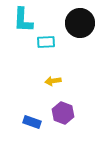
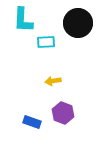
black circle: moved 2 px left
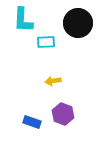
purple hexagon: moved 1 px down
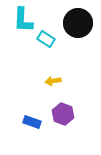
cyan rectangle: moved 3 px up; rotated 36 degrees clockwise
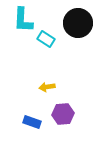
yellow arrow: moved 6 px left, 6 px down
purple hexagon: rotated 25 degrees counterclockwise
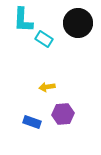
cyan rectangle: moved 2 px left
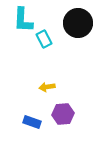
cyan rectangle: rotated 30 degrees clockwise
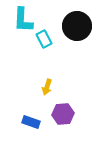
black circle: moved 1 px left, 3 px down
yellow arrow: rotated 63 degrees counterclockwise
blue rectangle: moved 1 px left
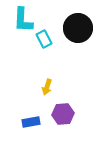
black circle: moved 1 px right, 2 px down
blue rectangle: rotated 30 degrees counterclockwise
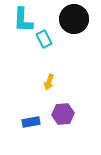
black circle: moved 4 px left, 9 px up
yellow arrow: moved 2 px right, 5 px up
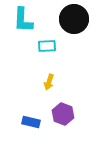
cyan rectangle: moved 3 px right, 7 px down; rotated 66 degrees counterclockwise
purple hexagon: rotated 25 degrees clockwise
blue rectangle: rotated 24 degrees clockwise
